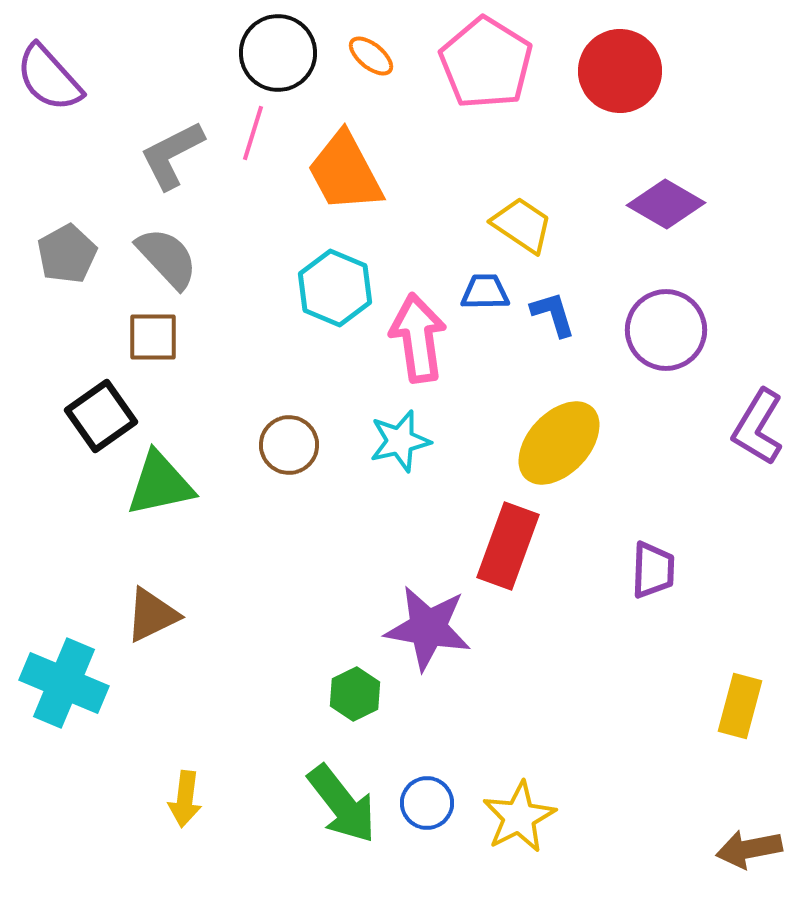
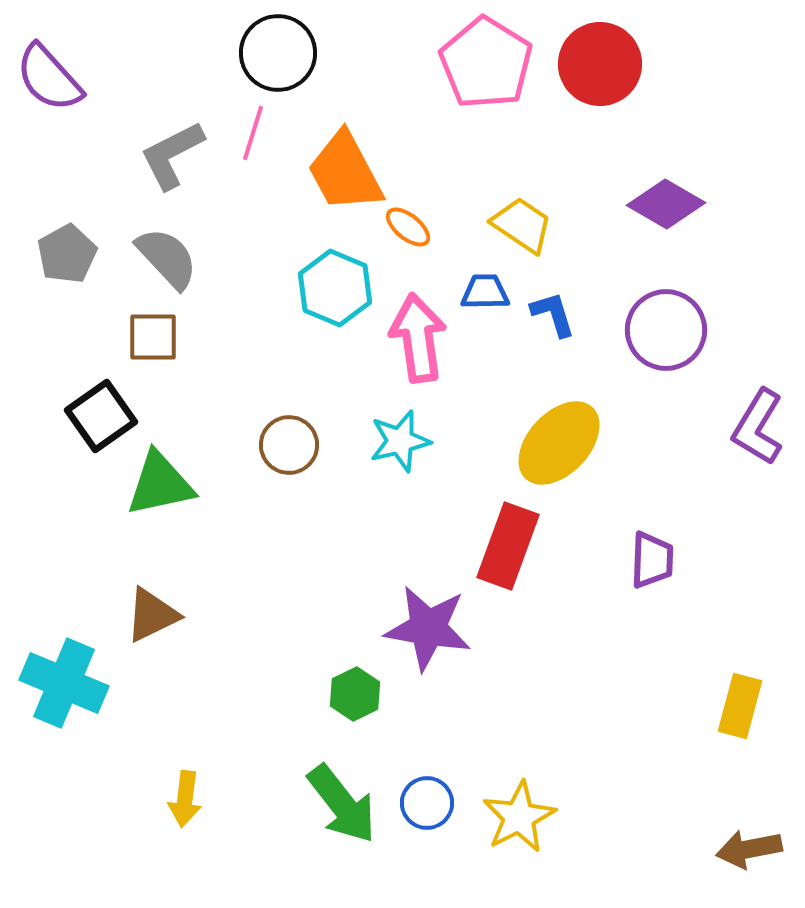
orange ellipse: moved 37 px right, 171 px down
red circle: moved 20 px left, 7 px up
purple trapezoid: moved 1 px left, 10 px up
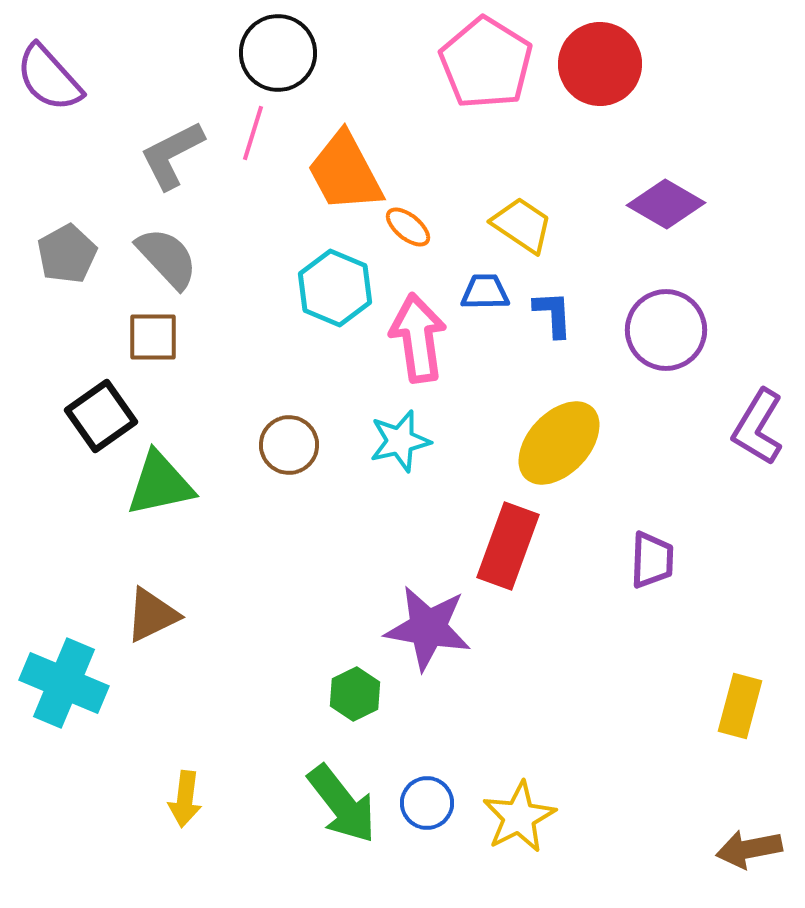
blue L-shape: rotated 14 degrees clockwise
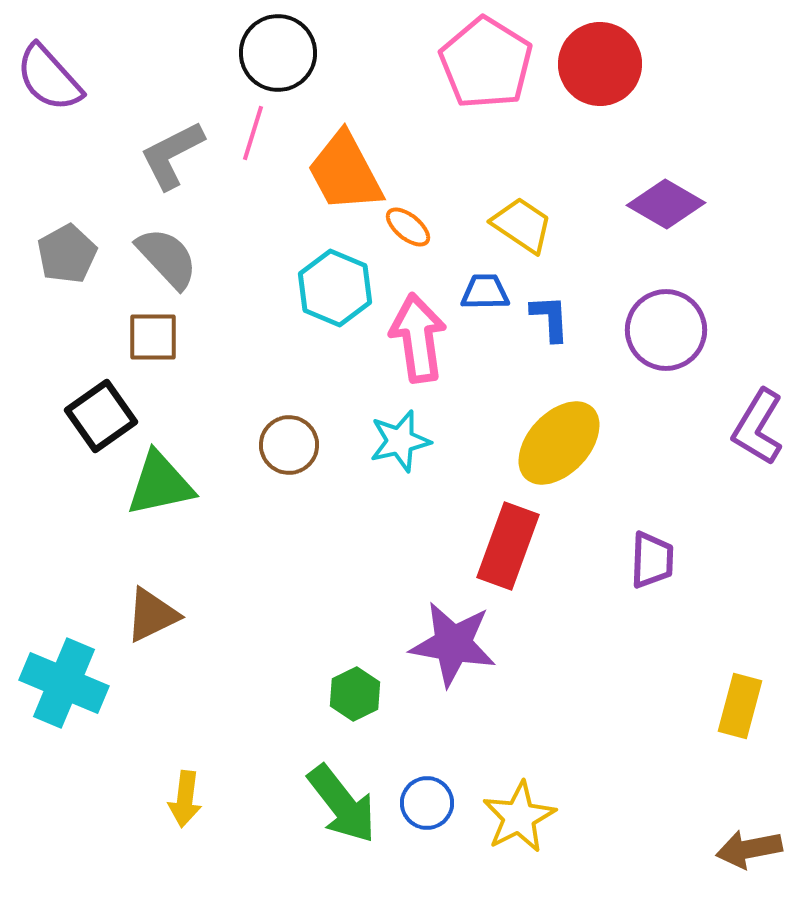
blue L-shape: moved 3 px left, 4 px down
purple star: moved 25 px right, 16 px down
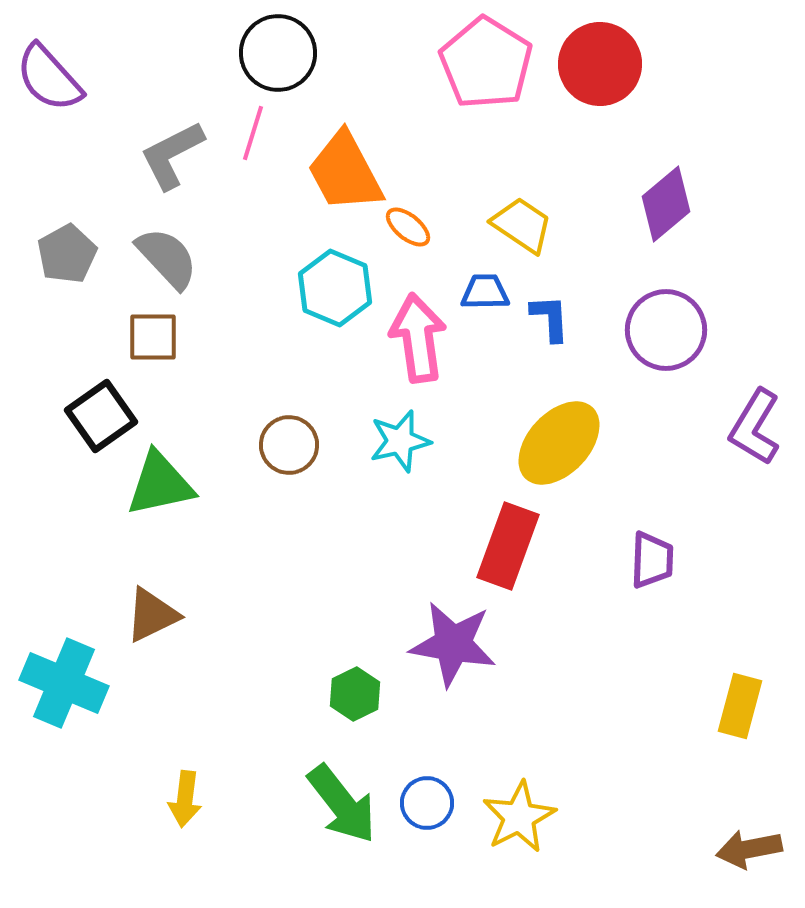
purple diamond: rotated 70 degrees counterclockwise
purple L-shape: moved 3 px left
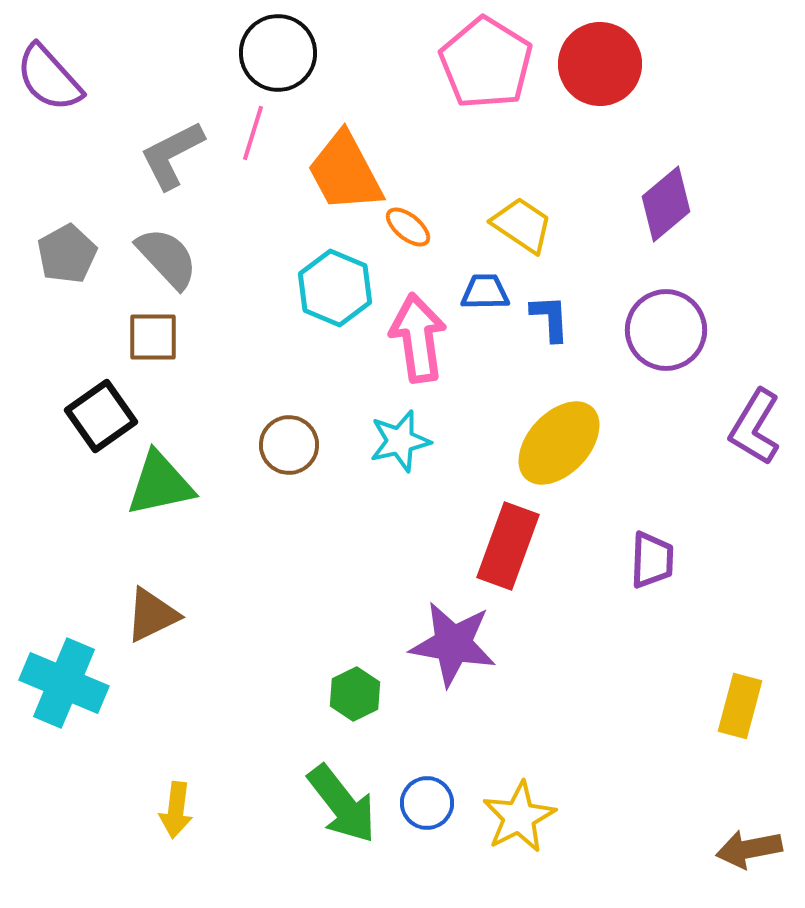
yellow arrow: moved 9 px left, 11 px down
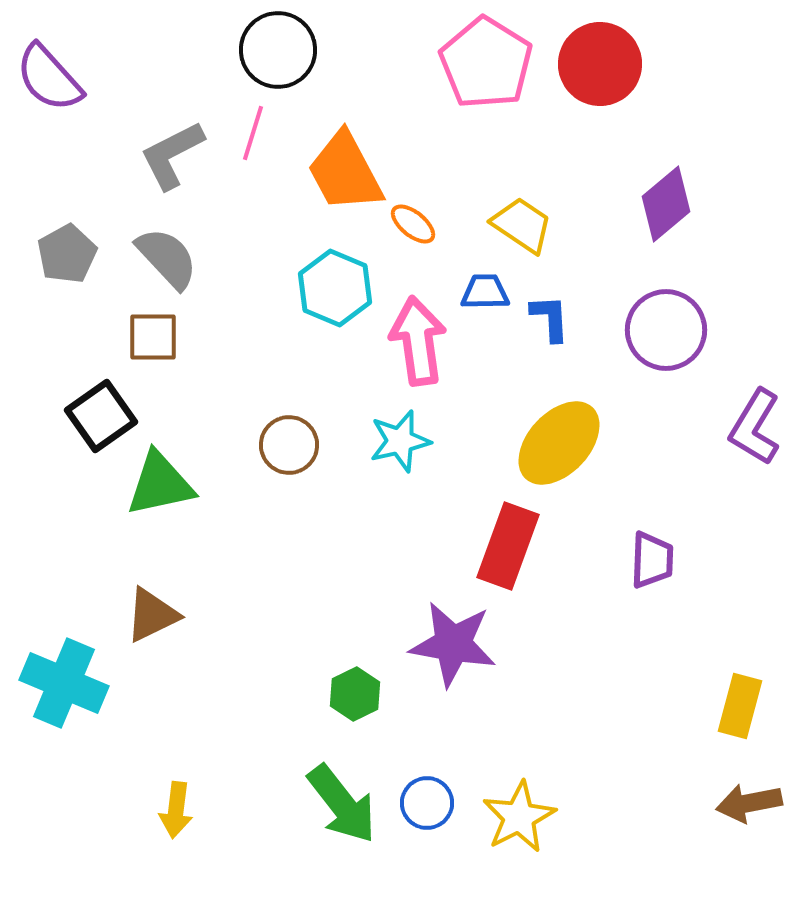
black circle: moved 3 px up
orange ellipse: moved 5 px right, 3 px up
pink arrow: moved 3 px down
brown arrow: moved 46 px up
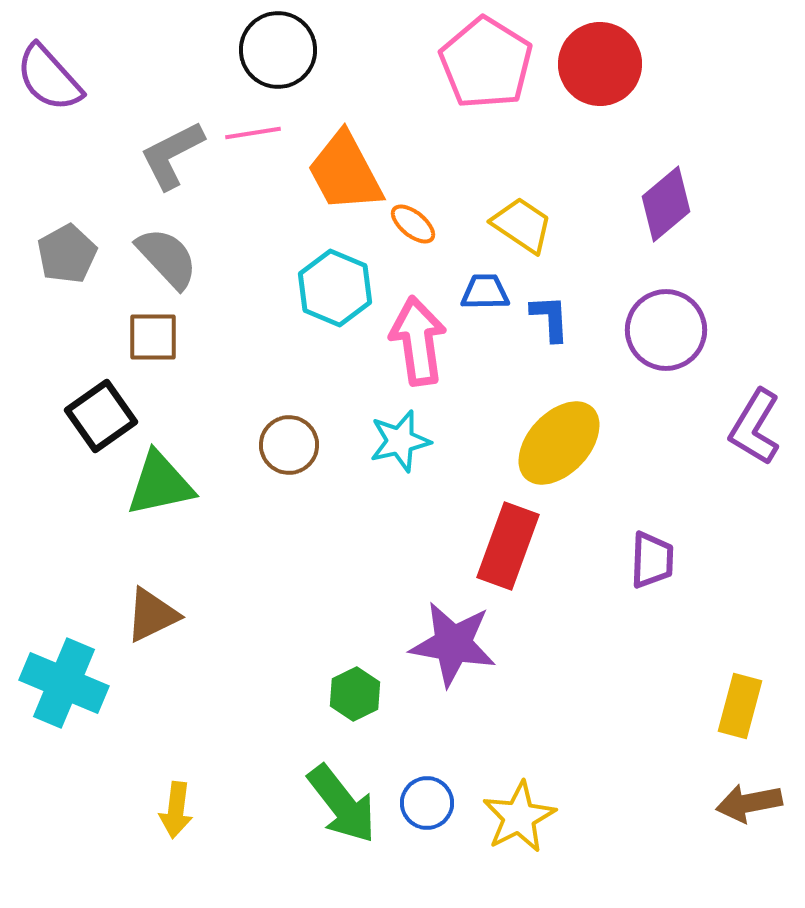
pink line: rotated 64 degrees clockwise
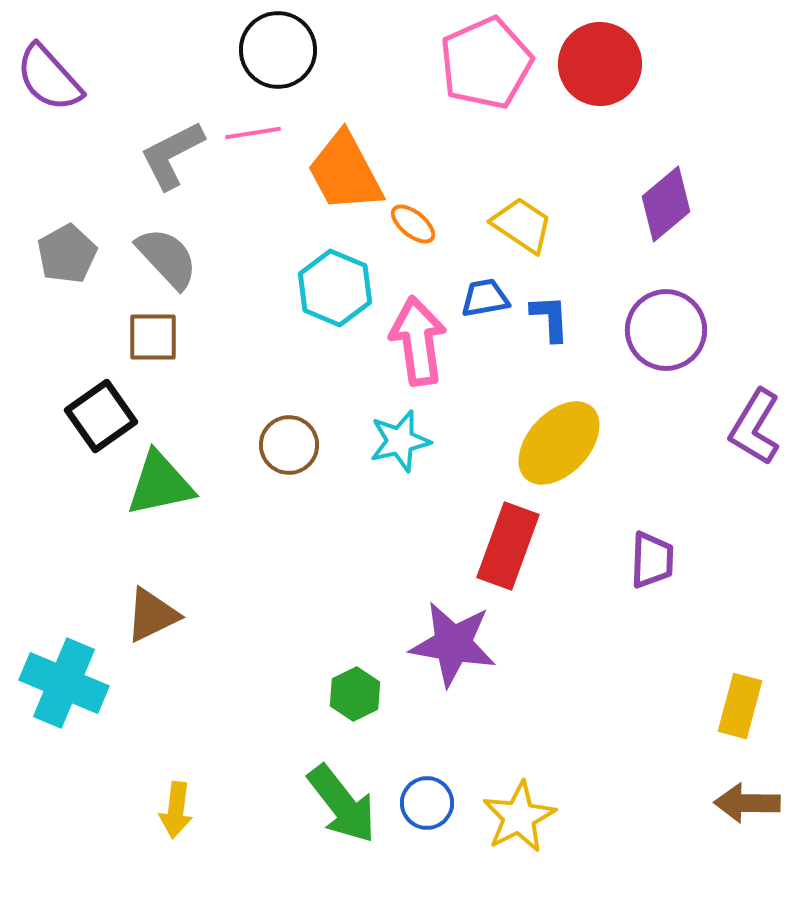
pink pentagon: rotated 16 degrees clockwise
blue trapezoid: moved 6 px down; rotated 9 degrees counterclockwise
brown arrow: moved 2 px left; rotated 12 degrees clockwise
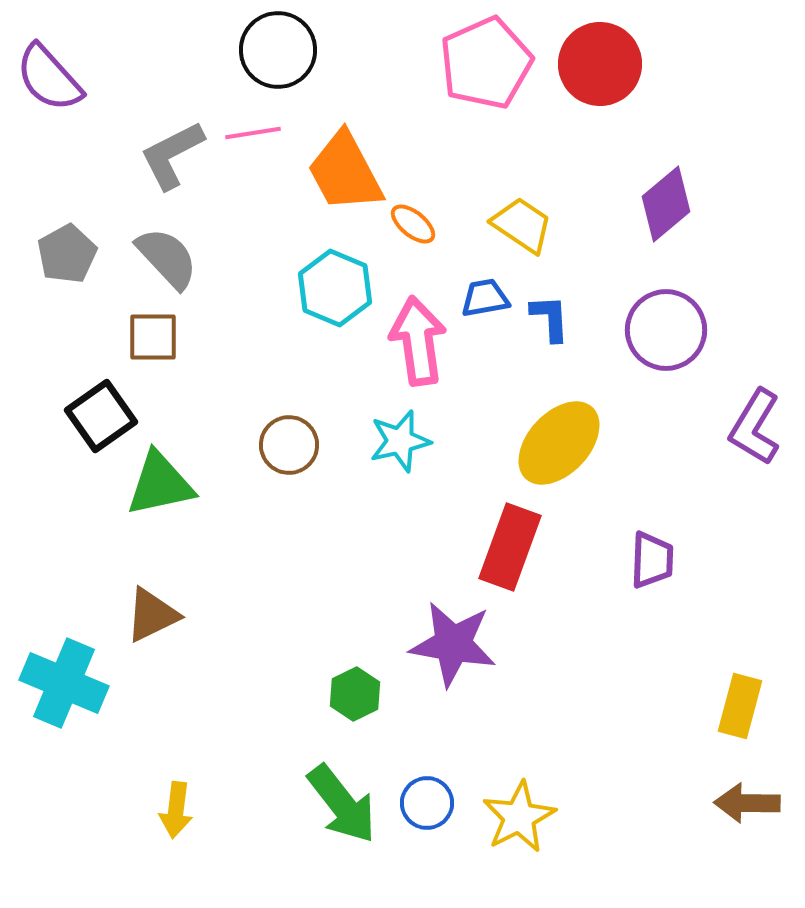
red rectangle: moved 2 px right, 1 px down
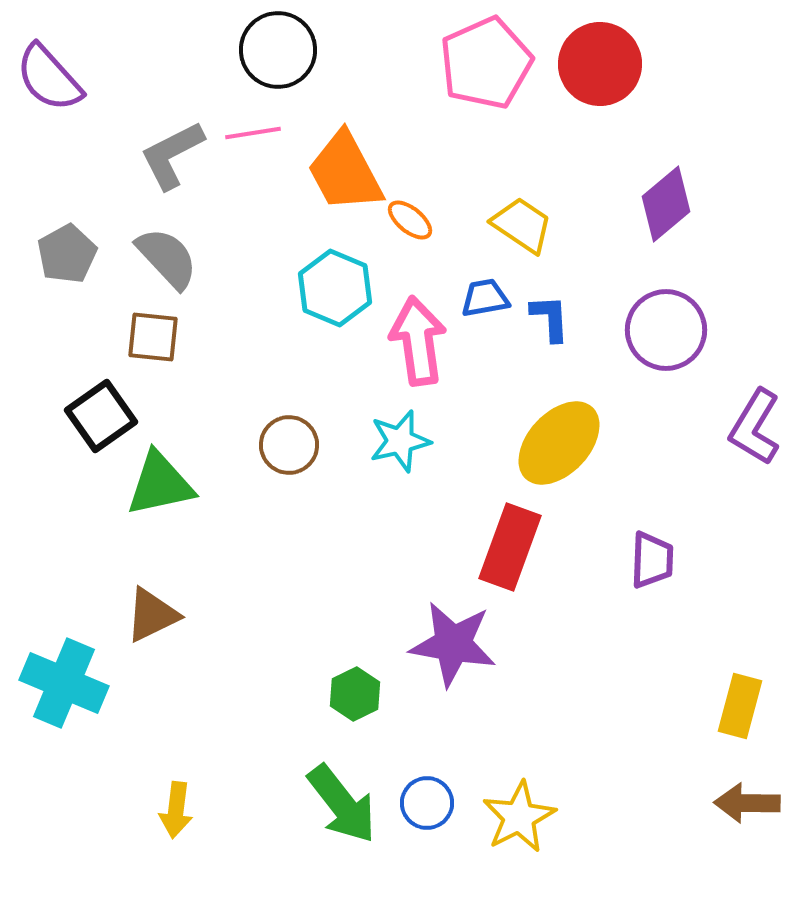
orange ellipse: moved 3 px left, 4 px up
brown square: rotated 6 degrees clockwise
